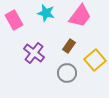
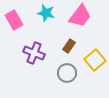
purple cross: rotated 15 degrees counterclockwise
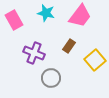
gray circle: moved 16 px left, 5 px down
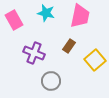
pink trapezoid: rotated 25 degrees counterclockwise
gray circle: moved 3 px down
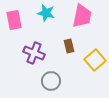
pink trapezoid: moved 2 px right
pink rectangle: rotated 18 degrees clockwise
brown rectangle: rotated 48 degrees counterclockwise
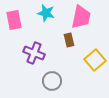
pink trapezoid: moved 1 px left, 1 px down
brown rectangle: moved 6 px up
gray circle: moved 1 px right
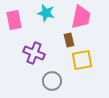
yellow square: moved 13 px left; rotated 30 degrees clockwise
